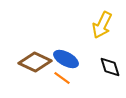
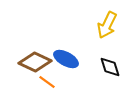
yellow arrow: moved 5 px right
orange line: moved 15 px left, 4 px down
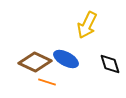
yellow arrow: moved 20 px left
black diamond: moved 3 px up
orange line: rotated 18 degrees counterclockwise
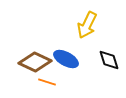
black diamond: moved 1 px left, 4 px up
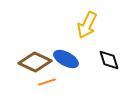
orange line: rotated 36 degrees counterclockwise
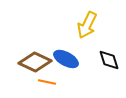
orange line: rotated 30 degrees clockwise
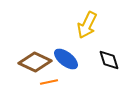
blue ellipse: rotated 10 degrees clockwise
orange line: moved 2 px right; rotated 24 degrees counterclockwise
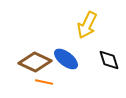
orange line: moved 5 px left; rotated 24 degrees clockwise
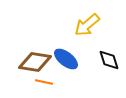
yellow arrow: rotated 24 degrees clockwise
brown diamond: rotated 16 degrees counterclockwise
